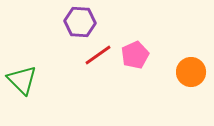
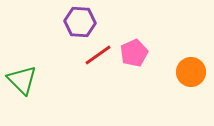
pink pentagon: moved 1 px left, 2 px up
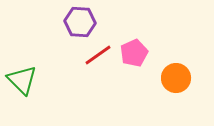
orange circle: moved 15 px left, 6 px down
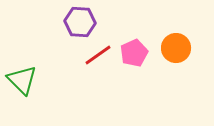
orange circle: moved 30 px up
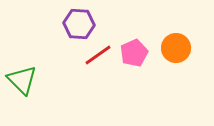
purple hexagon: moved 1 px left, 2 px down
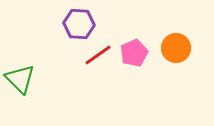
green triangle: moved 2 px left, 1 px up
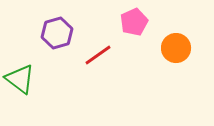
purple hexagon: moved 22 px left, 9 px down; rotated 20 degrees counterclockwise
pink pentagon: moved 31 px up
green triangle: rotated 8 degrees counterclockwise
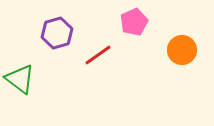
orange circle: moved 6 px right, 2 px down
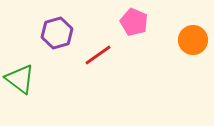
pink pentagon: rotated 24 degrees counterclockwise
orange circle: moved 11 px right, 10 px up
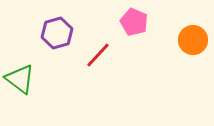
red line: rotated 12 degrees counterclockwise
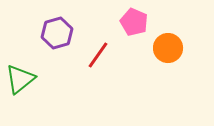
orange circle: moved 25 px left, 8 px down
red line: rotated 8 degrees counterclockwise
green triangle: rotated 44 degrees clockwise
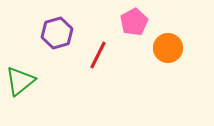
pink pentagon: rotated 20 degrees clockwise
red line: rotated 8 degrees counterclockwise
green triangle: moved 2 px down
